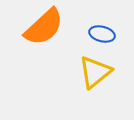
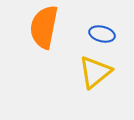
orange semicircle: rotated 144 degrees clockwise
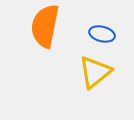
orange semicircle: moved 1 px right, 1 px up
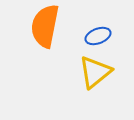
blue ellipse: moved 4 px left, 2 px down; rotated 35 degrees counterclockwise
